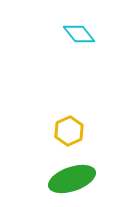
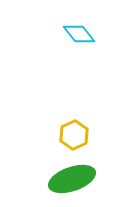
yellow hexagon: moved 5 px right, 4 px down
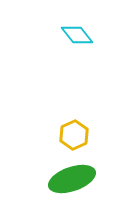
cyan diamond: moved 2 px left, 1 px down
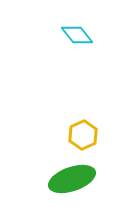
yellow hexagon: moved 9 px right
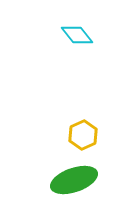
green ellipse: moved 2 px right, 1 px down
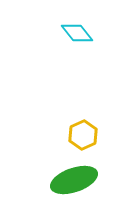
cyan diamond: moved 2 px up
